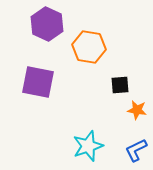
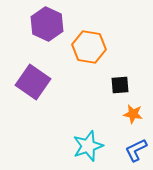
purple square: moved 5 px left; rotated 24 degrees clockwise
orange star: moved 4 px left, 4 px down
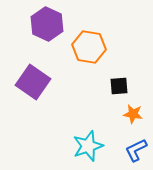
black square: moved 1 px left, 1 px down
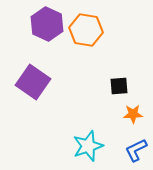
orange hexagon: moved 3 px left, 17 px up
orange star: rotated 12 degrees counterclockwise
